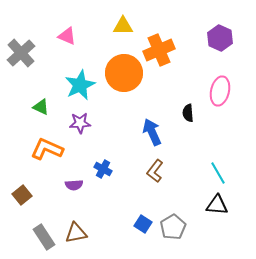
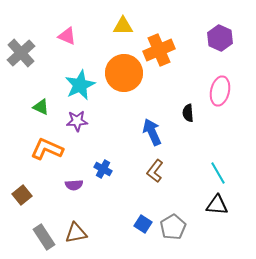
purple star: moved 3 px left, 2 px up
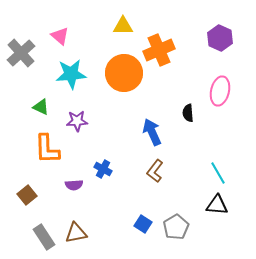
pink triangle: moved 7 px left; rotated 18 degrees clockwise
cyan star: moved 9 px left, 11 px up; rotated 20 degrees clockwise
orange L-shape: rotated 116 degrees counterclockwise
brown square: moved 5 px right
gray pentagon: moved 3 px right
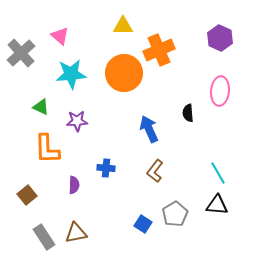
pink ellipse: rotated 8 degrees counterclockwise
blue arrow: moved 3 px left, 3 px up
blue cross: moved 3 px right, 1 px up; rotated 24 degrees counterclockwise
purple semicircle: rotated 84 degrees counterclockwise
gray pentagon: moved 1 px left, 13 px up
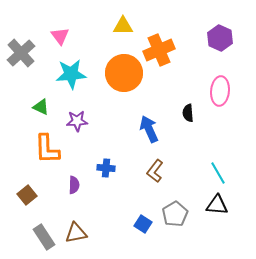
pink triangle: rotated 12 degrees clockwise
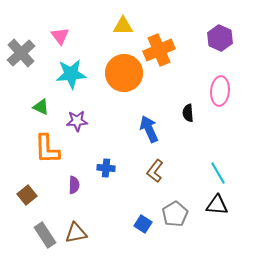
gray rectangle: moved 1 px right, 2 px up
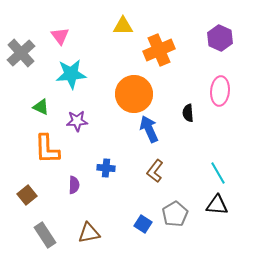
orange circle: moved 10 px right, 21 px down
brown triangle: moved 13 px right
